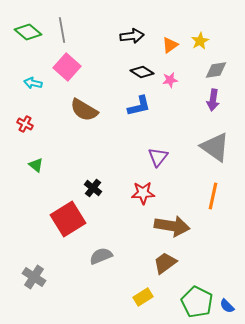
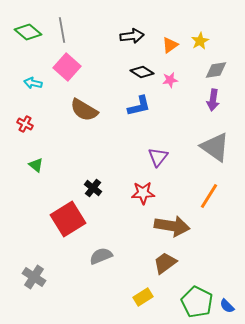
orange line: moved 4 px left; rotated 20 degrees clockwise
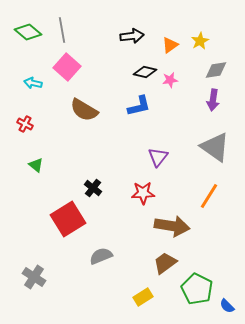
black diamond: moved 3 px right; rotated 20 degrees counterclockwise
green pentagon: moved 13 px up
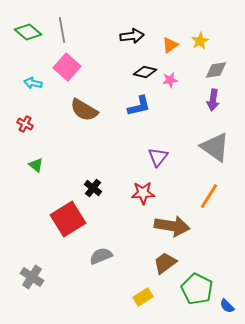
gray cross: moved 2 px left
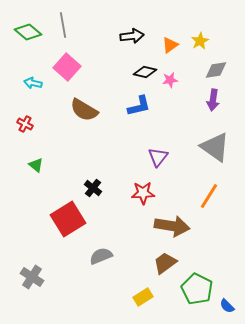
gray line: moved 1 px right, 5 px up
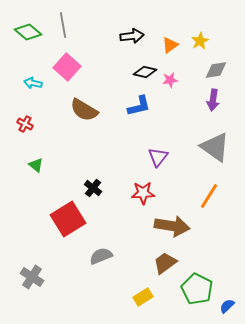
blue semicircle: rotated 91 degrees clockwise
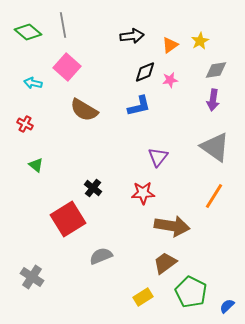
black diamond: rotated 35 degrees counterclockwise
orange line: moved 5 px right
green pentagon: moved 6 px left, 3 px down
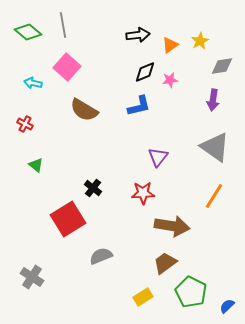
black arrow: moved 6 px right, 1 px up
gray diamond: moved 6 px right, 4 px up
